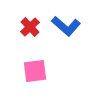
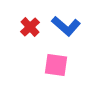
pink square: moved 21 px right, 6 px up; rotated 15 degrees clockwise
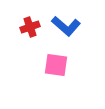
red cross: rotated 24 degrees clockwise
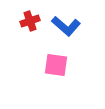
red cross: moved 6 px up
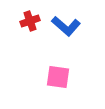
pink square: moved 2 px right, 12 px down
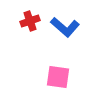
blue L-shape: moved 1 px left, 1 px down
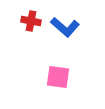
red cross: moved 1 px right; rotated 30 degrees clockwise
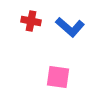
blue L-shape: moved 5 px right
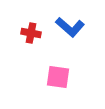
red cross: moved 12 px down
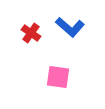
red cross: rotated 24 degrees clockwise
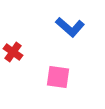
red cross: moved 18 px left, 19 px down
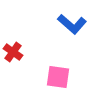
blue L-shape: moved 2 px right, 3 px up
